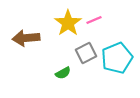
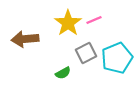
brown arrow: moved 1 px left, 1 px down
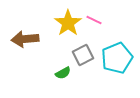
pink line: rotated 49 degrees clockwise
gray square: moved 3 px left, 2 px down
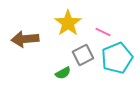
pink line: moved 9 px right, 12 px down
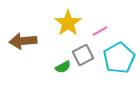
pink line: moved 3 px left, 1 px up; rotated 56 degrees counterclockwise
brown arrow: moved 2 px left, 2 px down
cyan pentagon: moved 2 px right; rotated 8 degrees counterclockwise
green semicircle: moved 6 px up
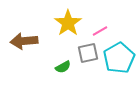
brown arrow: moved 1 px right
gray square: moved 5 px right, 2 px up; rotated 15 degrees clockwise
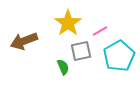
brown arrow: rotated 16 degrees counterclockwise
gray square: moved 7 px left, 2 px up
cyan pentagon: moved 2 px up
green semicircle: rotated 84 degrees counterclockwise
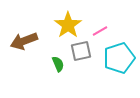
yellow star: moved 2 px down
cyan pentagon: moved 2 px down; rotated 12 degrees clockwise
green semicircle: moved 5 px left, 3 px up
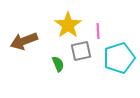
pink line: moved 2 px left; rotated 63 degrees counterclockwise
